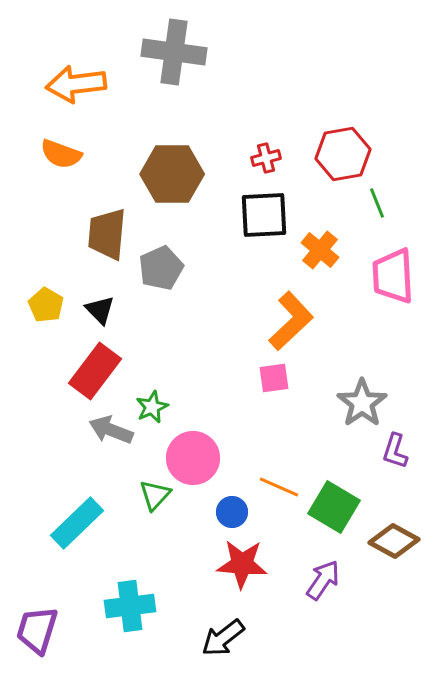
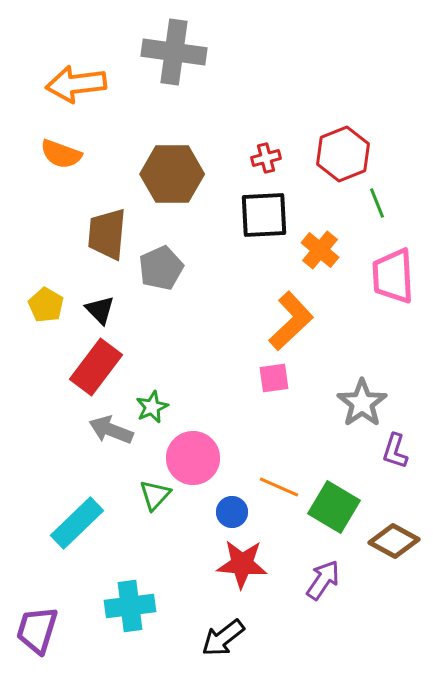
red hexagon: rotated 12 degrees counterclockwise
red rectangle: moved 1 px right, 4 px up
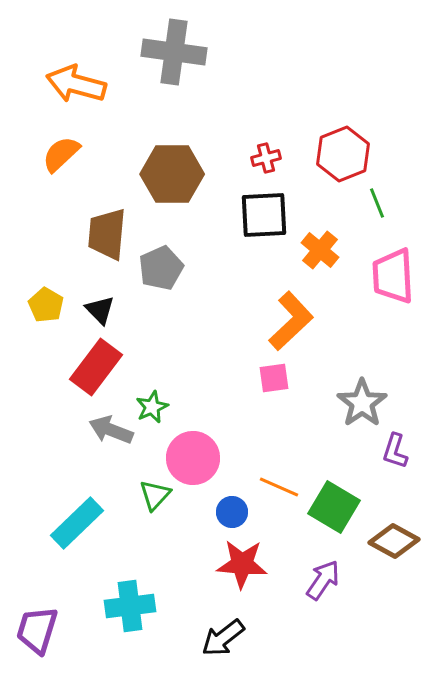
orange arrow: rotated 22 degrees clockwise
orange semicircle: rotated 117 degrees clockwise
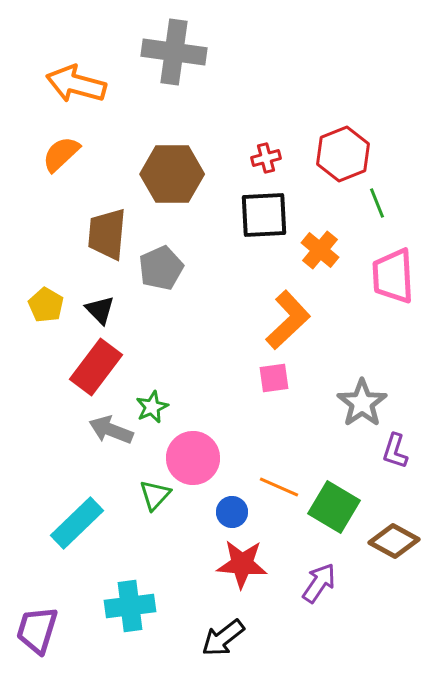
orange L-shape: moved 3 px left, 1 px up
purple arrow: moved 4 px left, 3 px down
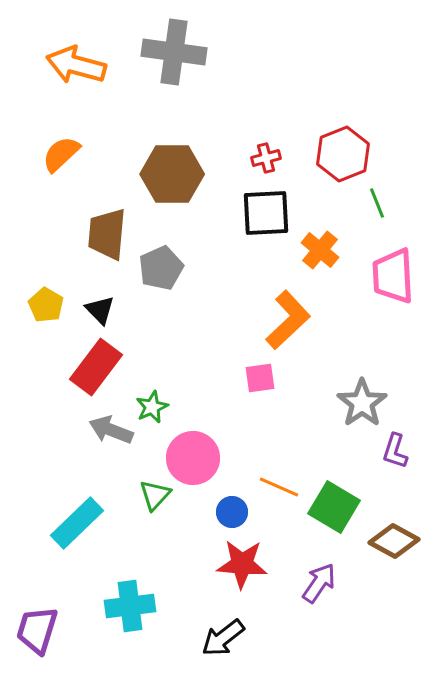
orange arrow: moved 19 px up
black square: moved 2 px right, 2 px up
pink square: moved 14 px left
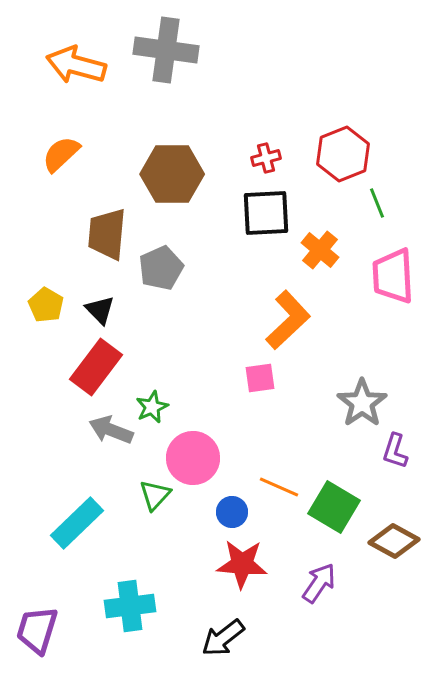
gray cross: moved 8 px left, 2 px up
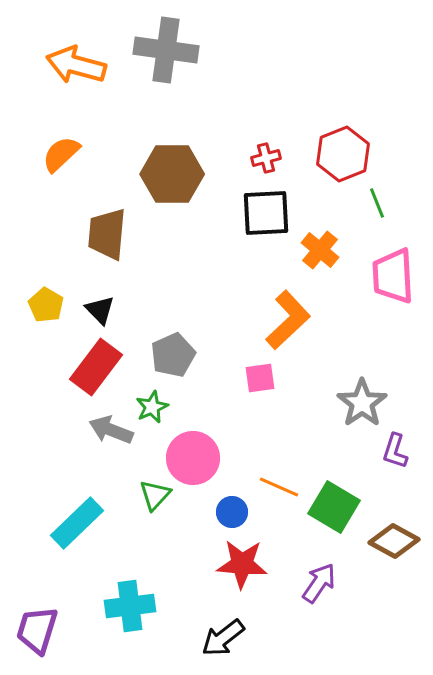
gray pentagon: moved 12 px right, 87 px down
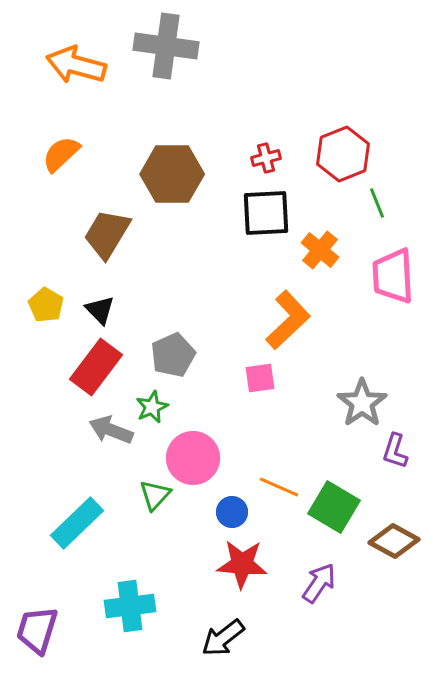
gray cross: moved 4 px up
brown trapezoid: rotated 26 degrees clockwise
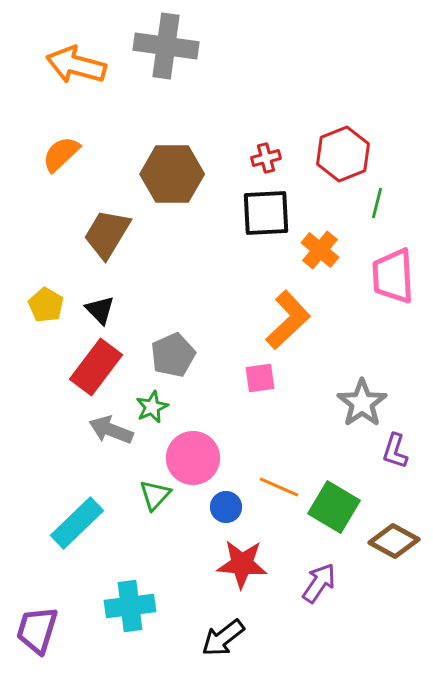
green line: rotated 36 degrees clockwise
blue circle: moved 6 px left, 5 px up
